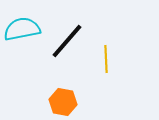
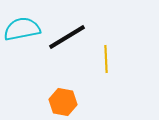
black line: moved 4 px up; rotated 18 degrees clockwise
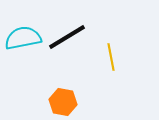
cyan semicircle: moved 1 px right, 9 px down
yellow line: moved 5 px right, 2 px up; rotated 8 degrees counterclockwise
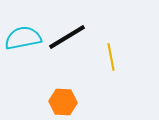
orange hexagon: rotated 8 degrees counterclockwise
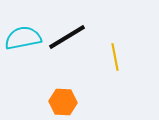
yellow line: moved 4 px right
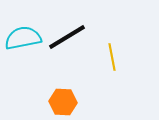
yellow line: moved 3 px left
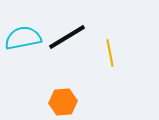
yellow line: moved 2 px left, 4 px up
orange hexagon: rotated 8 degrees counterclockwise
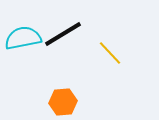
black line: moved 4 px left, 3 px up
yellow line: rotated 32 degrees counterclockwise
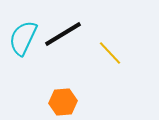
cyan semicircle: rotated 54 degrees counterclockwise
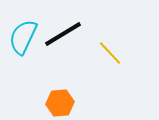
cyan semicircle: moved 1 px up
orange hexagon: moved 3 px left, 1 px down
